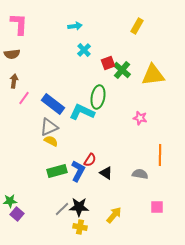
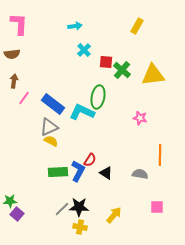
red square: moved 2 px left, 1 px up; rotated 24 degrees clockwise
green rectangle: moved 1 px right, 1 px down; rotated 12 degrees clockwise
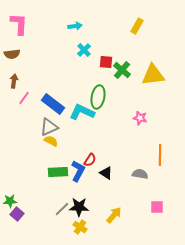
yellow cross: rotated 24 degrees clockwise
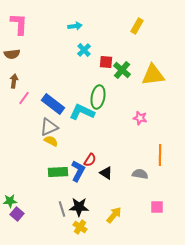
gray line: rotated 63 degrees counterclockwise
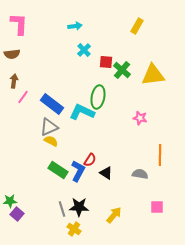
pink line: moved 1 px left, 1 px up
blue rectangle: moved 1 px left
green rectangle: moved 2 px up; rotated 36 degrees clockwise
yellow cross: moved 6 px left, 2 px down
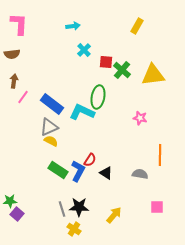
cyan arrow: moved 2 px left
